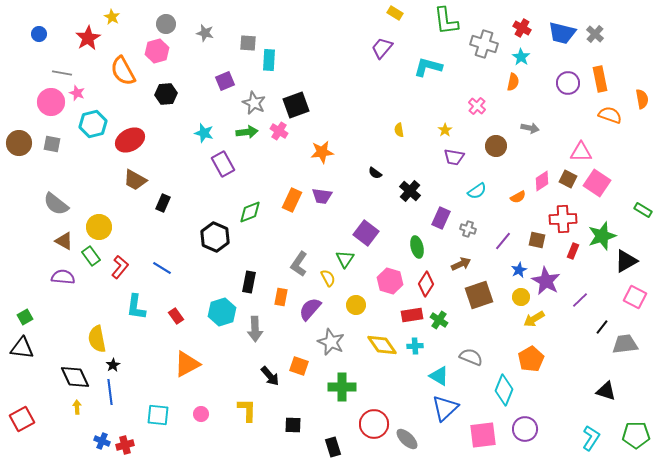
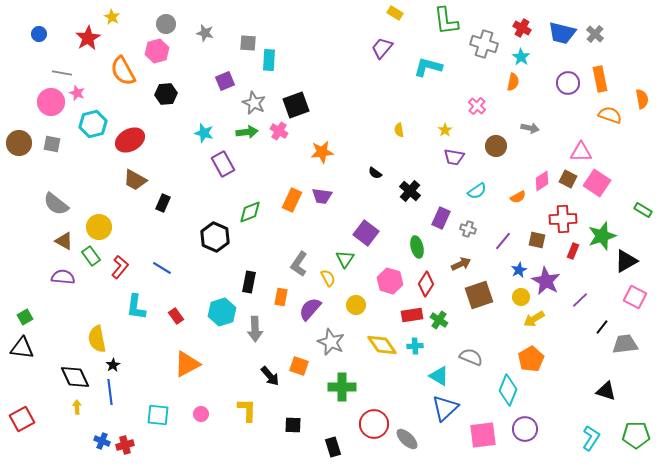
cyan diamond at (504, 390): moved 4 px right
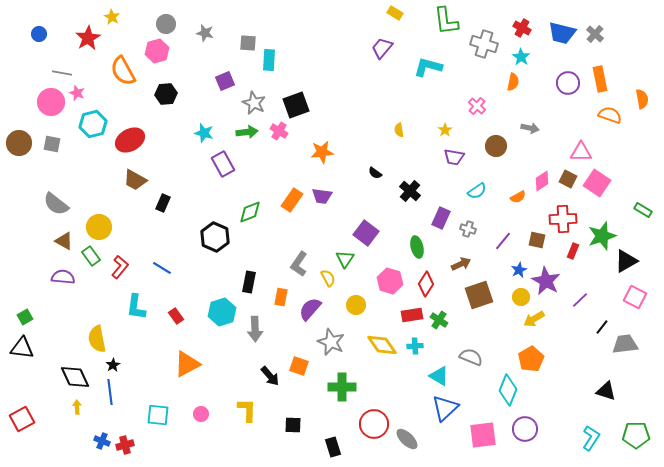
orange rectangle at (292, 200): rotated 10 degrees clockwise
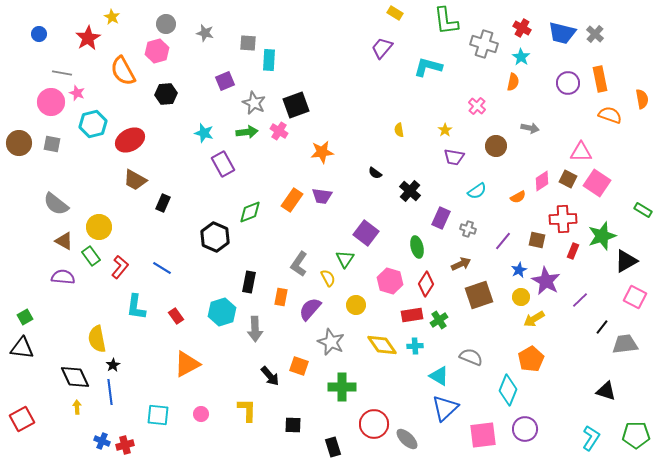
green cross at (439, 320): rotated 24 degrees clockwise
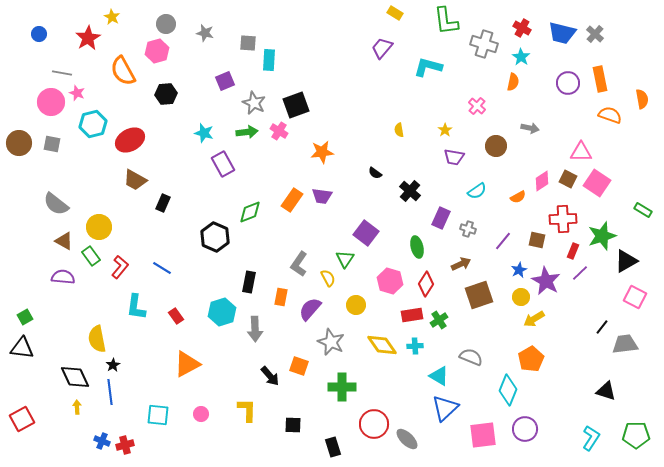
purple line at (580, 300): moved 27 px up
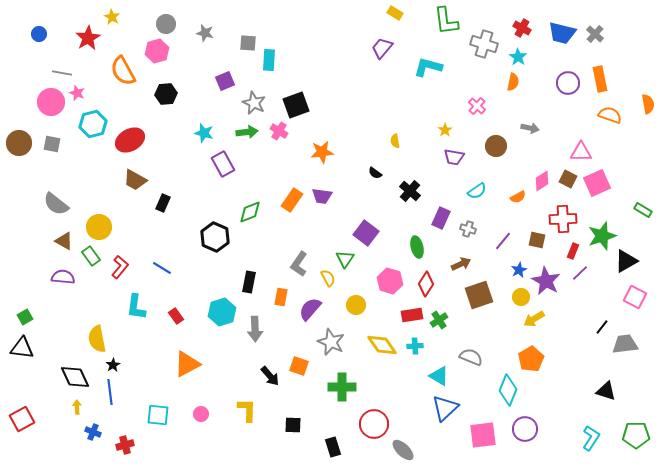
cyan star at (521, 57): moved 3 px left
orange semicircle at (642, 99): moved 6 px right, 5 px down
yellow semicircle at (399, 130): moved 4 px left, 11 px down
pink square at (597, 183): rotated 32 degrees clockwise
gray ellipse at (407, 439): moved 4 px left, 11 px down
blue cross at (102, 441): moved 9 px left, 9 px up
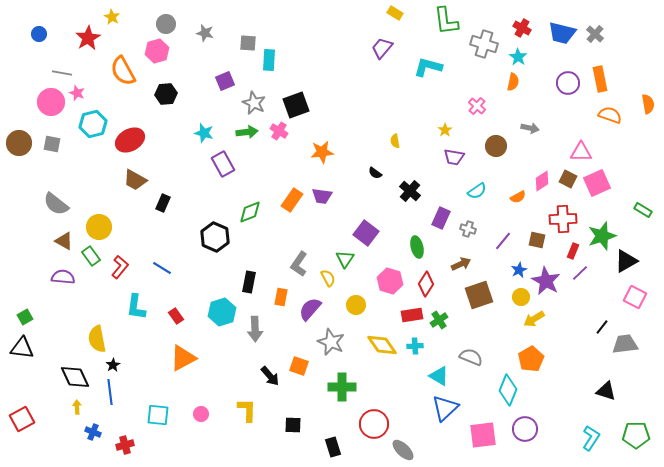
orange triangle at (187, 364): moved 4 px left, 6 px up
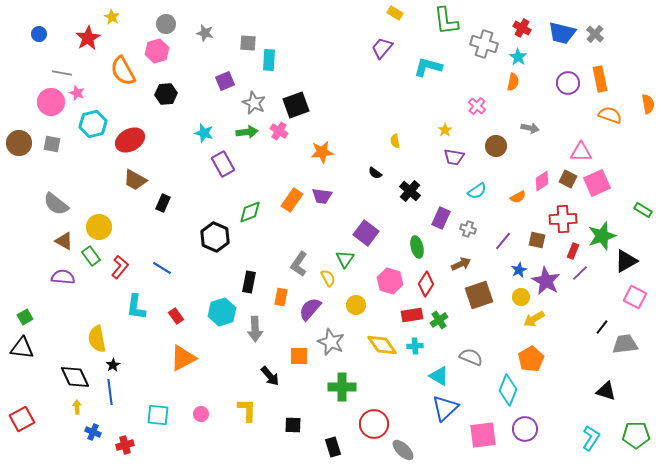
orange square at (299, 366): moved 10 px up; rotated 18 degrees counterclockwise
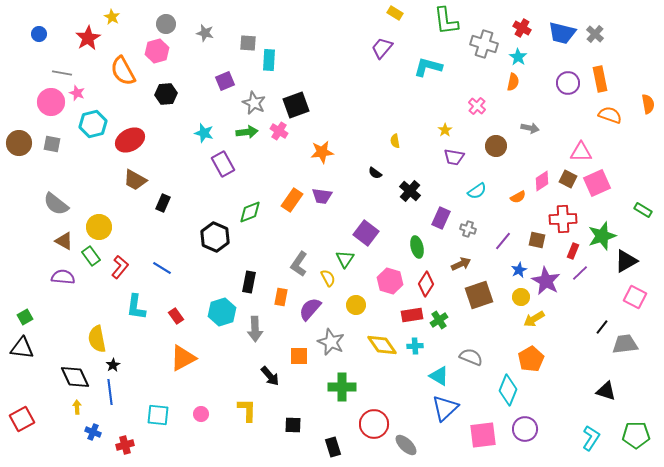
gray ellipse at (403, 450): moved 3 px right, 5 px up
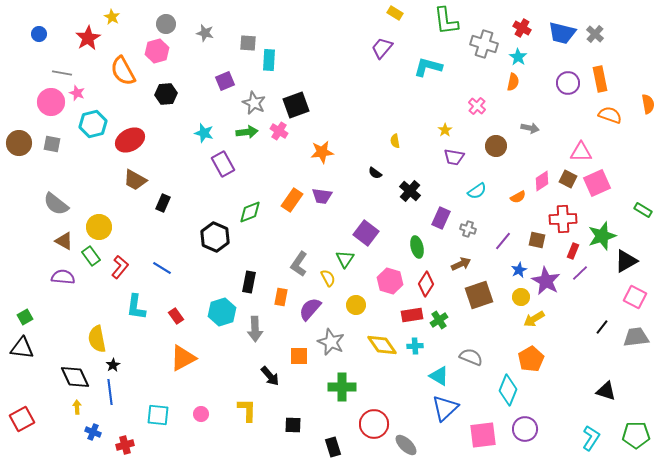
gray trapezoid at (625, 344): moved 11 px right, 7 px up
